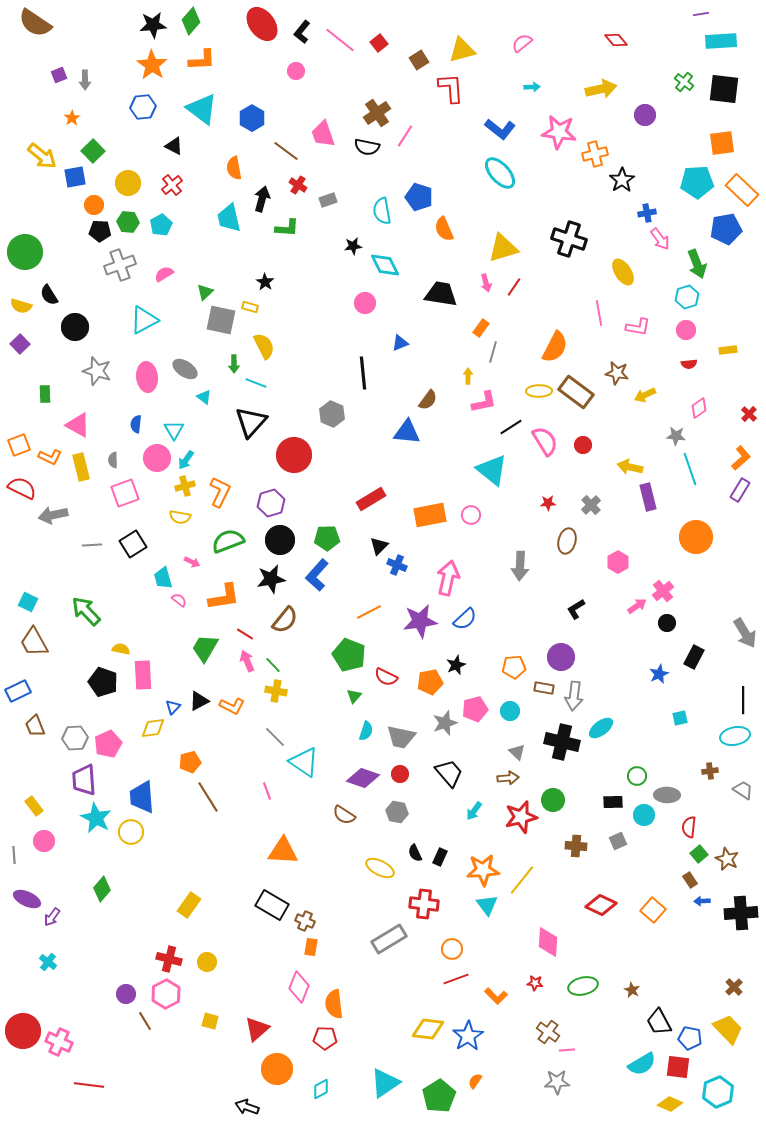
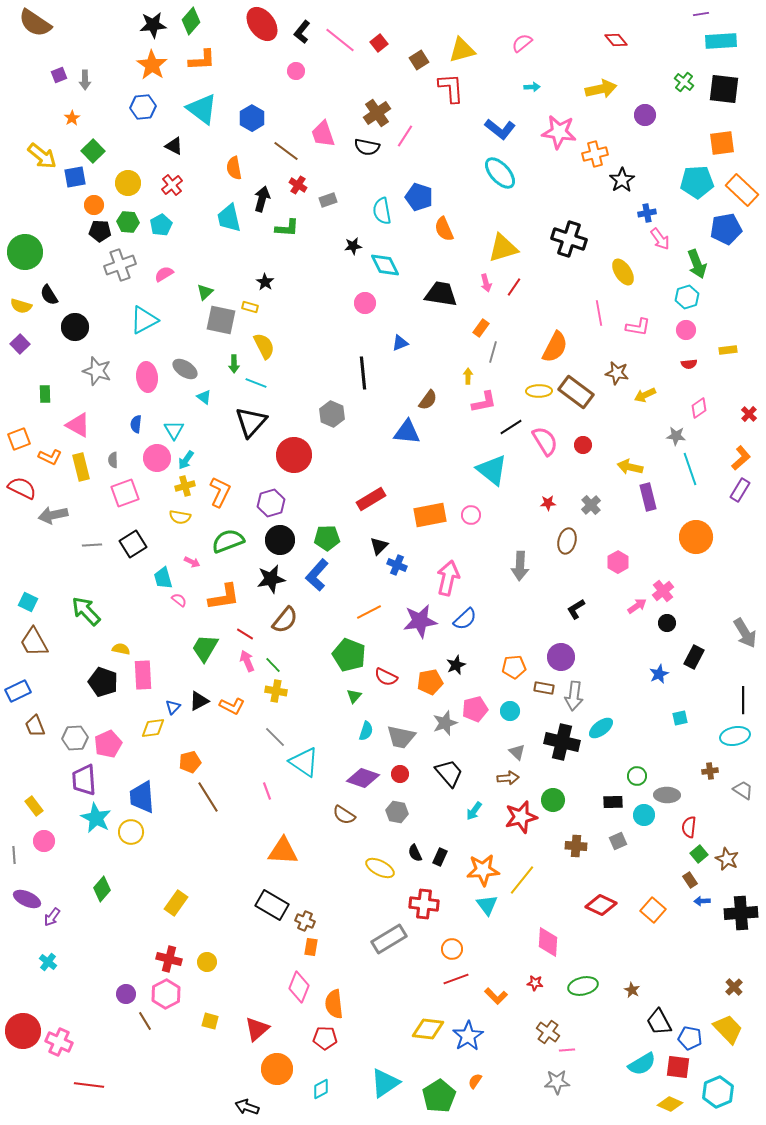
orange square at (19, 445): moved 6 px up
yellow rectangle at (189, 905): moved 13 px left, 2 px up
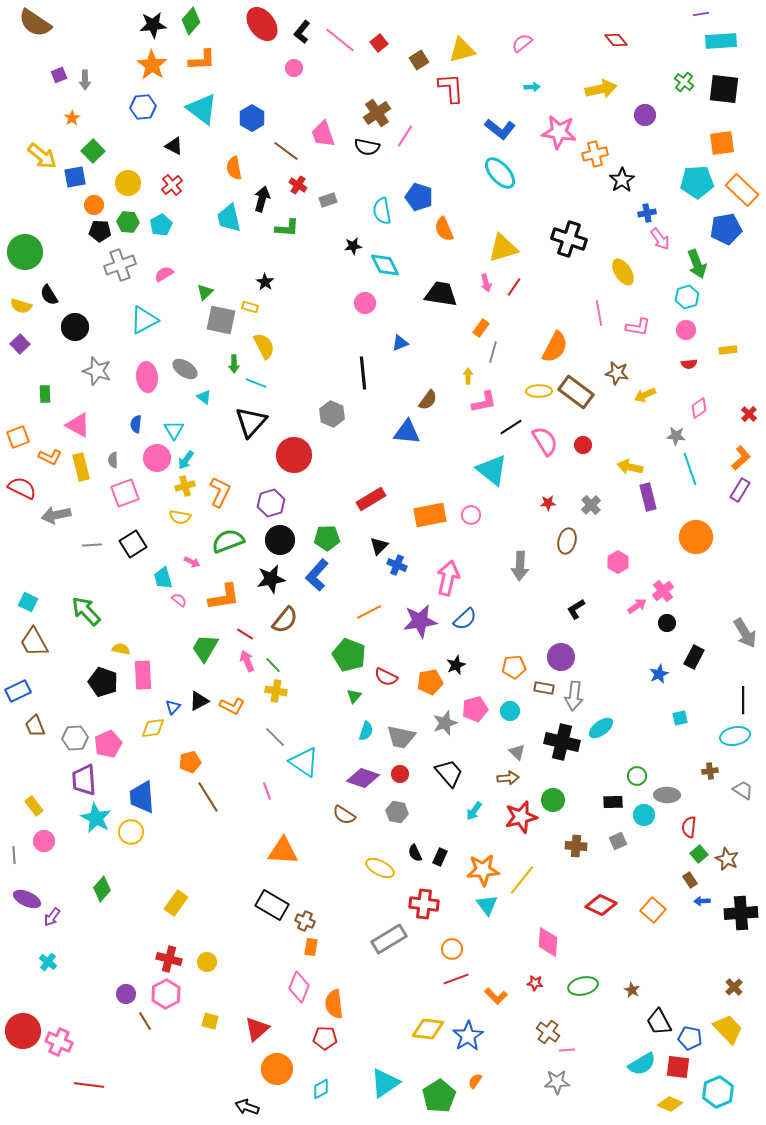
pink circle at (296, 71): moved 2 px left, 3 px up
orange square at (19, 439): moved 1 px left, 2 px up
gray arrow at (53, 515): moved 3 px right
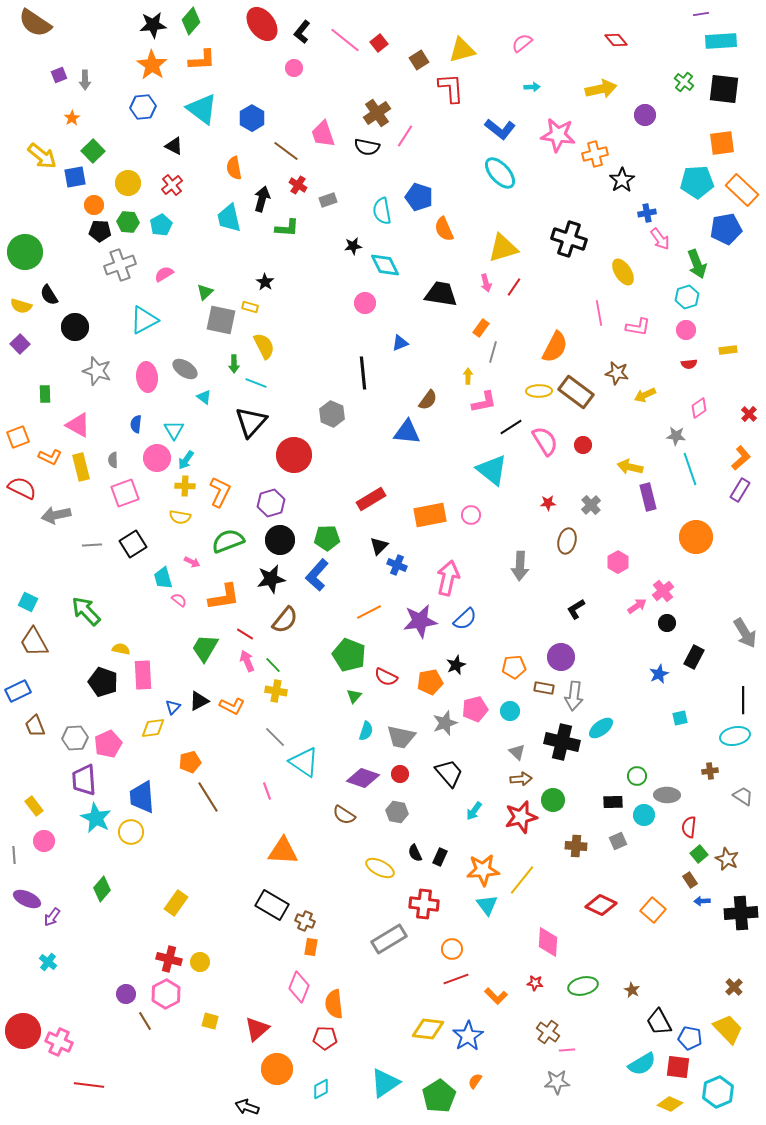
pink line at (340, 40): moved 5 px right
pink star at (559, 132): moved 1 px left, 3 px down
yellow cross at (185, 486): rotated 18 degrees clockwise
brown arrow at (508, 778): moved 13 px right, 1 px down
gray trapezoid at (743, 790): moved 6 px down
yellow circle at (207, 962): moved 7 px left
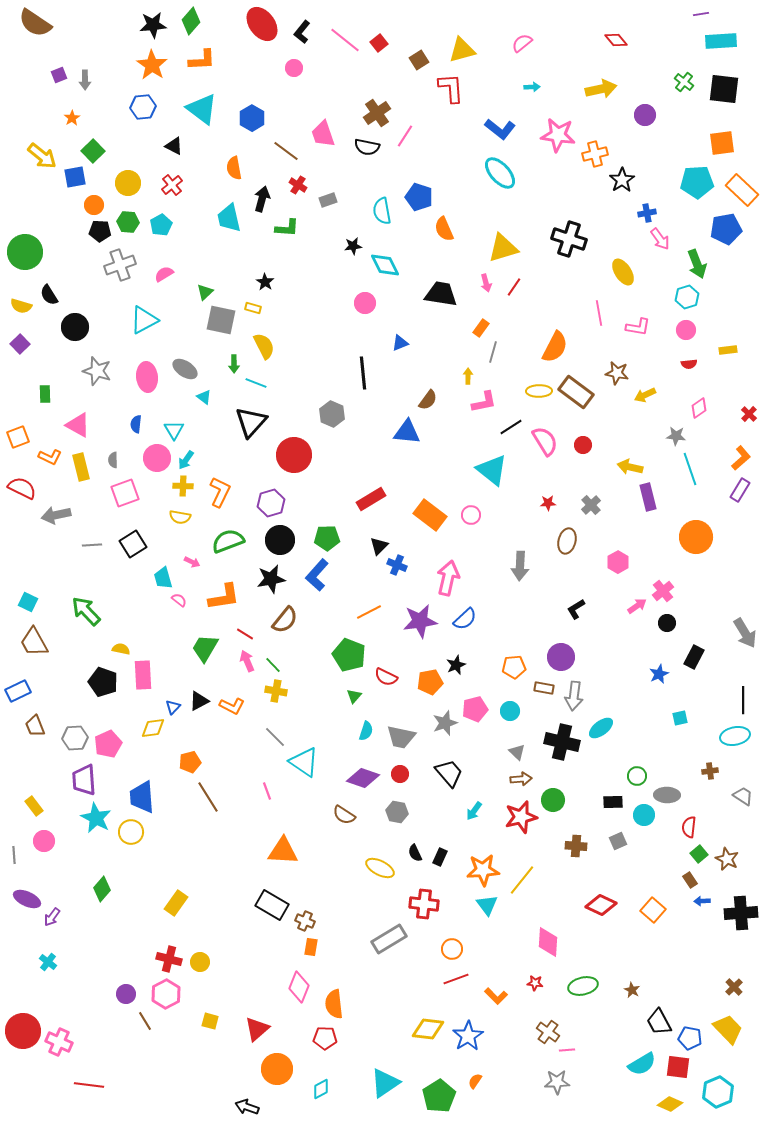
yellow rectangle at (250, 307): moved 3 px right, 1 px down
yellow cross at (185, 486): moved 2 px left
orange rectangle at (430, 515): rotated 48 degrees clockwise
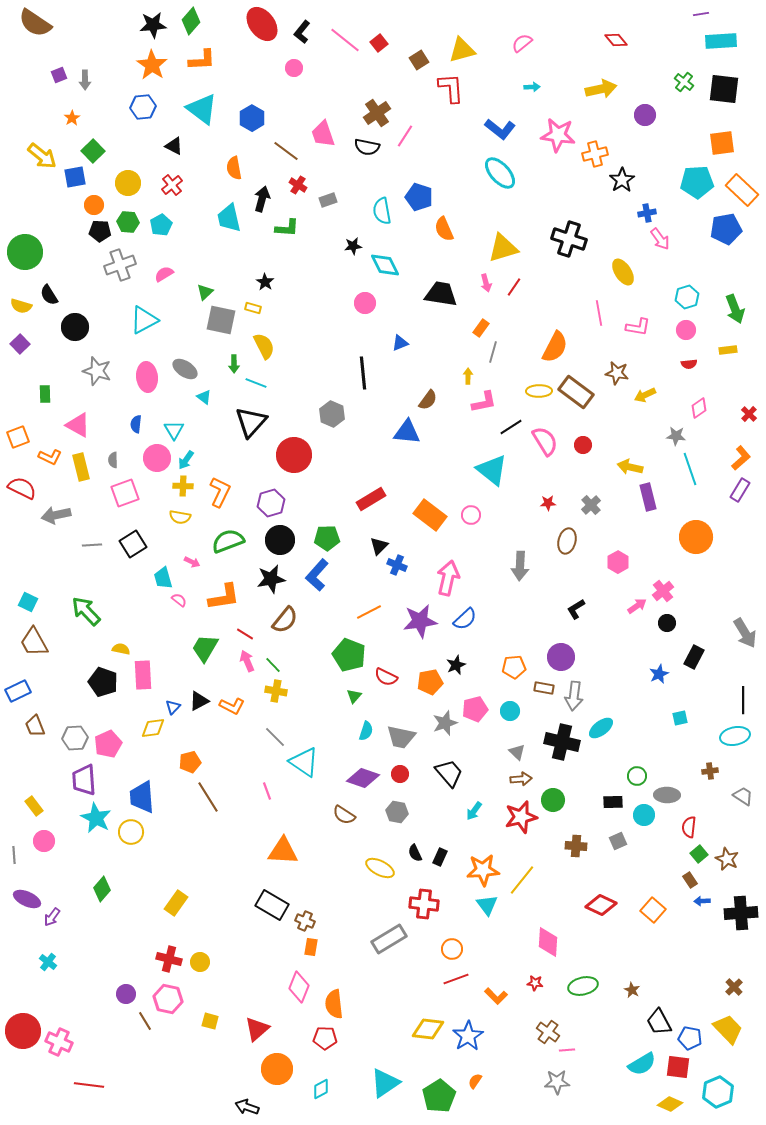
green arrow at (697, 264): moved 38 px right, 45 px down
pink hexagon at (166, 994): moved 2 px right, 5 px down; rotated 20 degrees counterclockwise
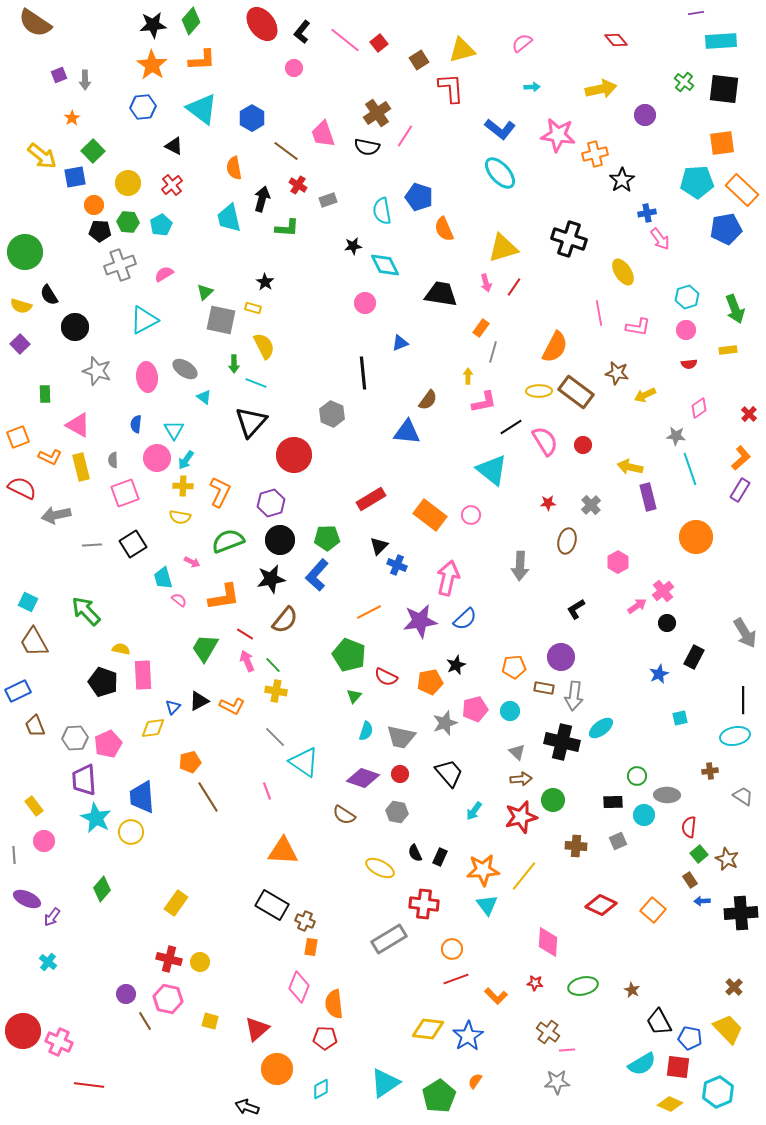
purple line at (701, 14): moved 5 px left, 1 px up
yellow line at (522, 880): moved 2 px right, 4 px up
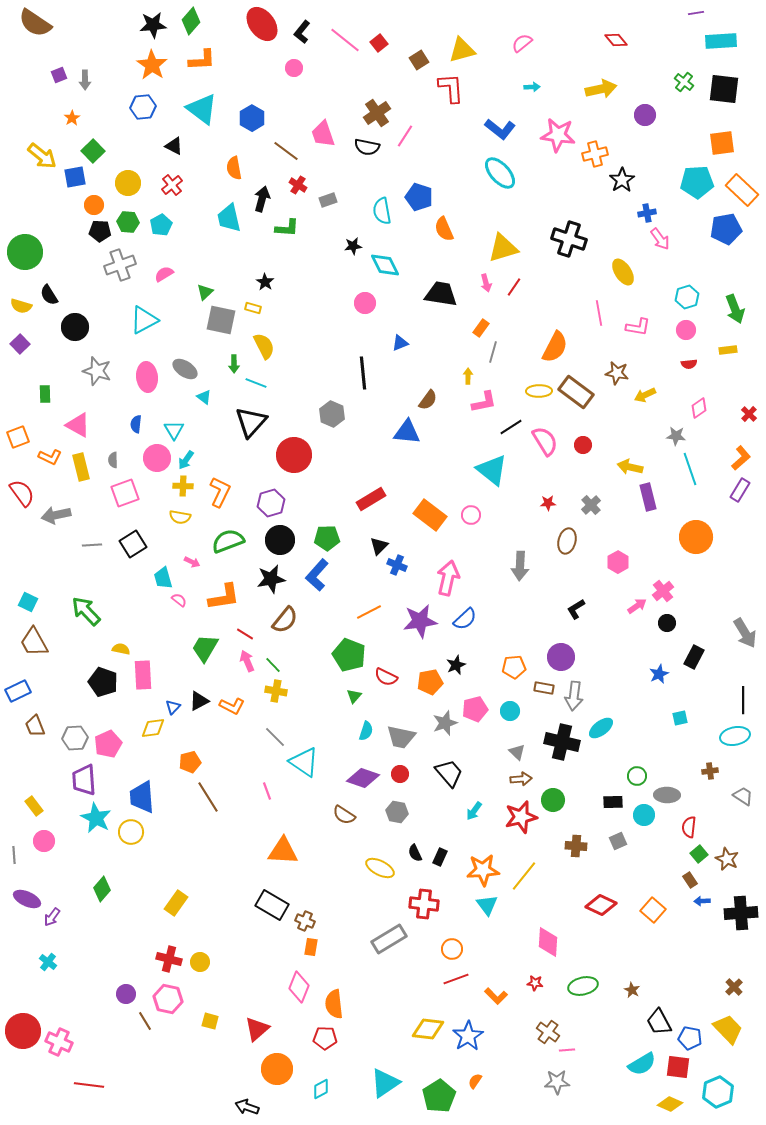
red semicircle at (22, 488): moved 5 px down; rotated 28 degrees clockwise
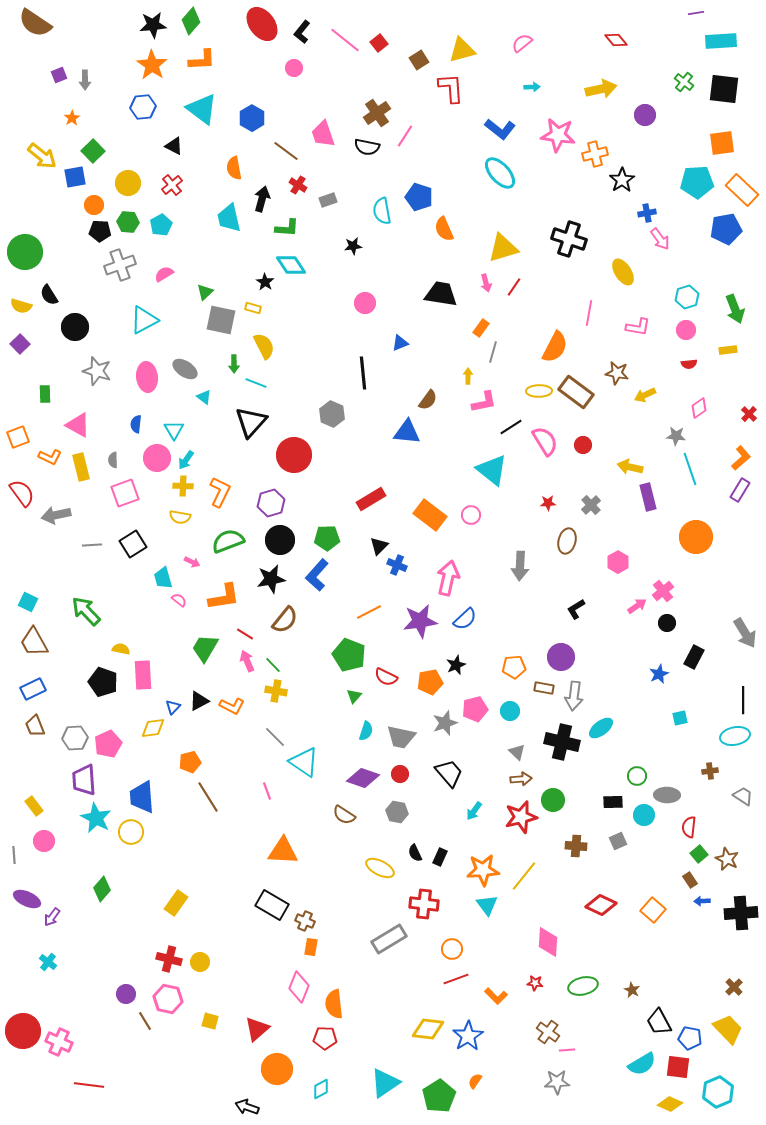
cyan diamond at (385, 265): moved 94 px left; rotated 8 degrees counterclockwise
pink line at (599, 313): moved 10 px left; rotated 20 degrees clockwise
blue rectangle at (18, 691): moved 15 px right, 2 px up
